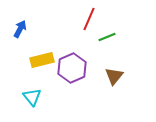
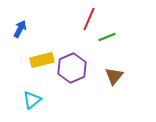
cyan triangle: moved 3 px down; rotated 30 degrees clockwise
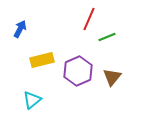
purple hexagon: moved 6 px right, 3 px down
brown triangle: moved 2 px left, 1 px down
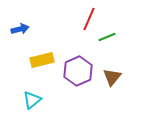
blue arrow: rotated 48 degrees clockwise
